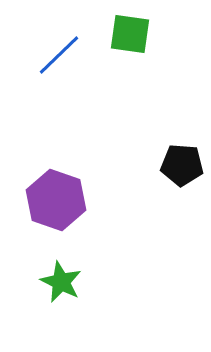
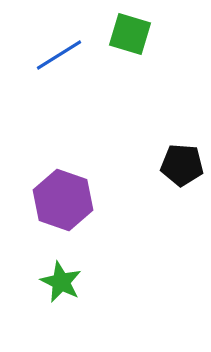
green square: rotated 9 degrees clockwise
blue line: rotated 12 degrees clockwise
purple hexagon: moved 7 px right
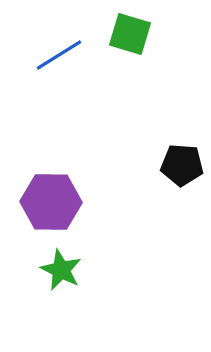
purple hexagon: moved 12 px left, 2 px down; rotated 18 degrees counterclockwise
green star: moved 12 px up
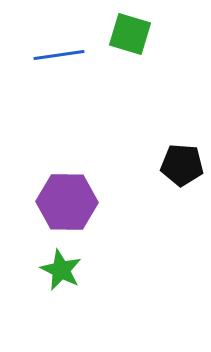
blue line: rotated 24 degrees clockwise
purple hexagon: moved 16 px right
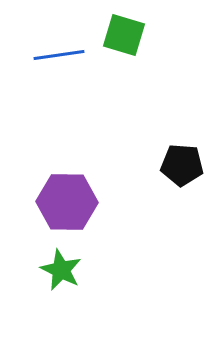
green square: moved 6 px left, 1 px down
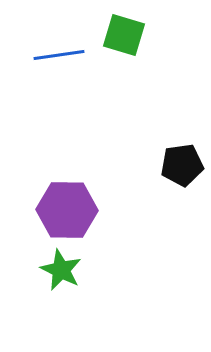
black pentagon: rotated 12 degrees counterclockwise
purple hexagon: moved 8 px down
